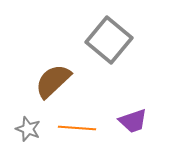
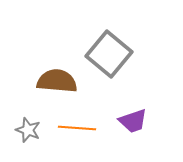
gray square: moved 14 px down
brown semicircle: moved 4 px right; rotated 48 degrees clockwise
gray star: moved 1 px down
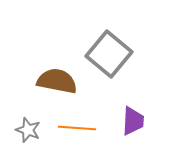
brown semicircle: rotated 6 degrees clockwise
purple trapezoid: rotated 68 degrees counterclockwise
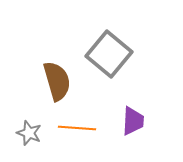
brown semicircle: rotated 63 degrees clockwise
gray star: moved 1 px right, 3 px down
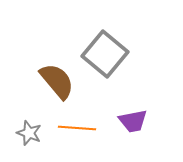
gray square: moved 4 px left
brown semicircle: rotated 24 degrees counterclockwise
purple trapezoid: rotated 76 degrees clockwise
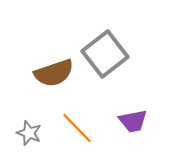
gray square: rotated 12 degrees clockwise
brown semicircle: moved 3 px left, 8 px up; rotated 111 degrees clockwise
orange line: rotated 42 degrees clockwise
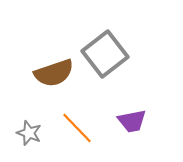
purple trapezoid: moved 1 px left
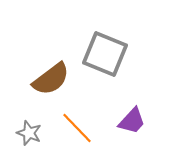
gray square: rotated 30 degrees counterclockwise
brown semicircle: moved 3 px left, 6 px down; rotated 18 degrees counterclockwise
purple trapezoid: rotated 36 degrees counterclockwise
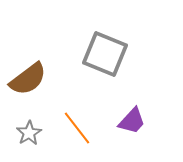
brown semicircle: moved 23 px left
orange line: rotated 6 degrees clockwise
gray star: rotated 20 degrees clockwise
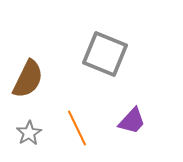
brown semicircle: rotated 27 degrees counterclockwise
orange line: rotated 12 degrees clockwise
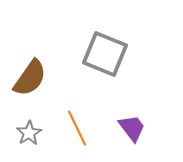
brown semicircle: moved 2 px right, 1 px up; rotated 9 degrees clockwise
purple trapezoid: moved 7 px down; rotated 80 degrees counterclockwise
